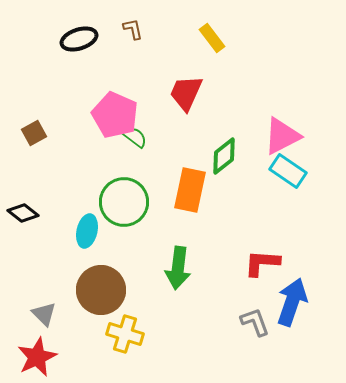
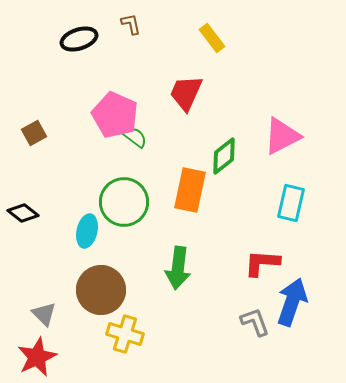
brown L-shape: moved 2 px left, 5 px up
cyan rectangle: moved 3 px right, 32 px down; rotated 69 degrees clockwise
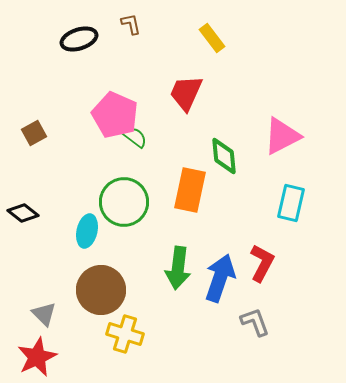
green diamond: rotated 57 degrees counterclockwise
red L-shape: rotated 114 degrees clockwise
blue arrow: moved 72 px left, 24 px up
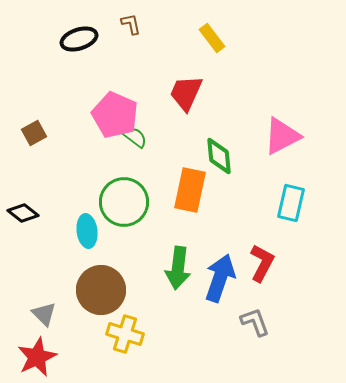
green diamond: moved 5 px left
cyan ellipse: rotated 20 degrees counterclockwise
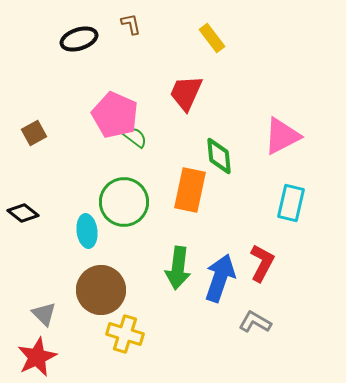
gray L-shape: rotated 40 degrees counterclockwise
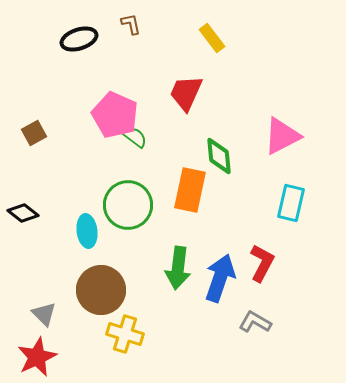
green circle: moved 4 px right, 3 px down
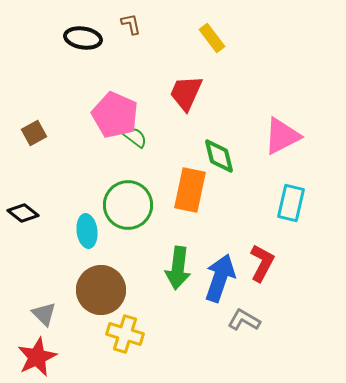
black ellipse: moved 4 px right, 1 px up; rotated 27 degrees clockwise
green diamond: rotated 9 degrees counterclockwise
gray L-shape: moved 11 px left, 2 px up
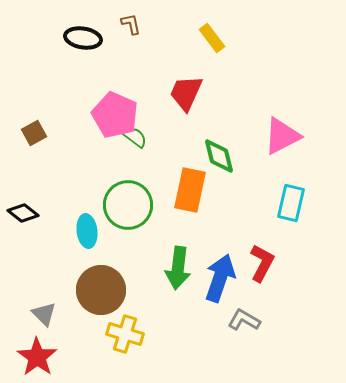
red star: rotated 12 degrees counterclockwise
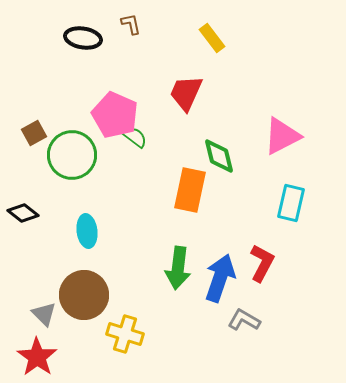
green circle: moved 56 px left, 50 px up
brown circle: moved 17 px left, 5 px down
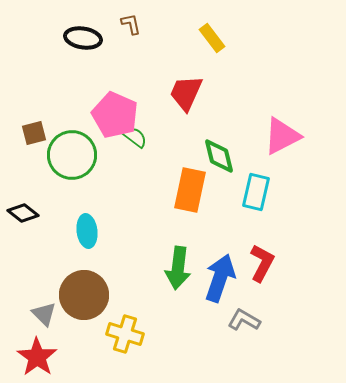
brown square: rotated 15 degrees clockwise
cyan rectangle: moved 35 px left, 11 px up
